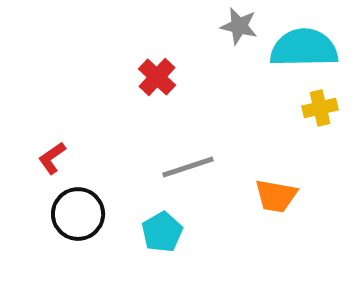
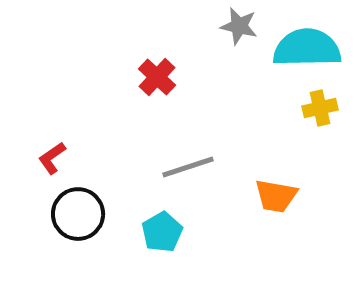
cyan semicircle: moved 3 px right
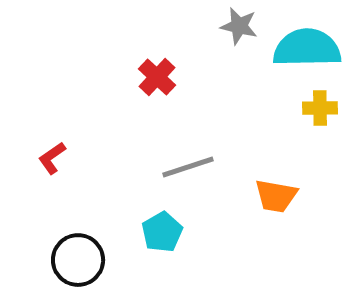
yellow cross: rotated 12 degrees clockwise
black circle: moved 46 px down
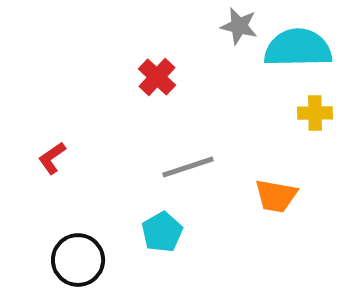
cyan semicircle: moved 9 px left
yellow cross: moved 5 px left, 5 px down
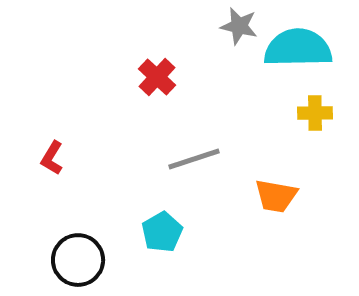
red L-shape: rotated 24 degrees counterclockwise
gray line: moved 6 px right, 8 px up
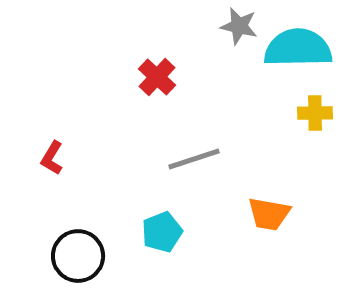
orange trapezoid: moved 7 px left, 18 px down
cyan pentagon: rotated 9 degrees clockwise
black circle: moved 4 px up
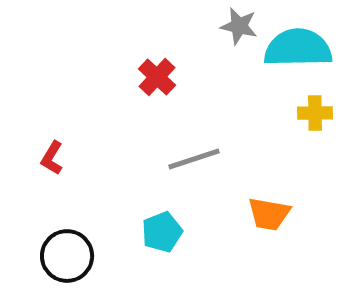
black circle: moved 11 px left
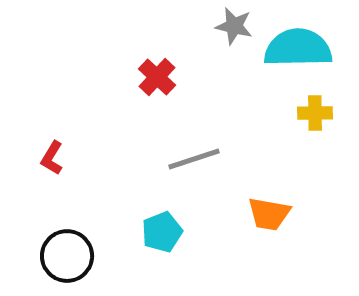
gray star: moved 5 px left
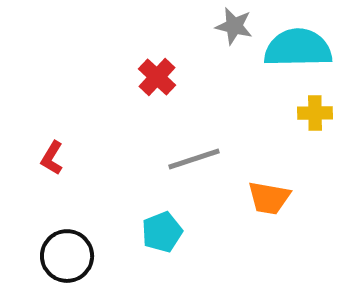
orange trapezoid: moved 16 px up
